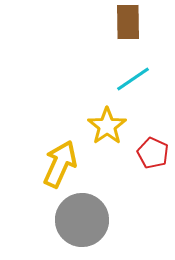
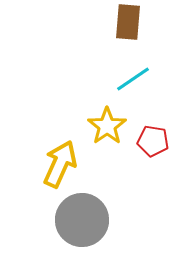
brown rectangle: rotated 6 degrees clockwise
red pentagon: moved 12 px up; rotated 16 degrees counterclockwise
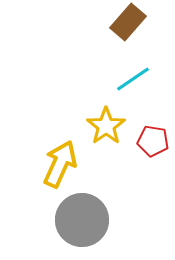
brown rectangle: rotated 36 degrees clockwise
yellow star: moved 1 px left
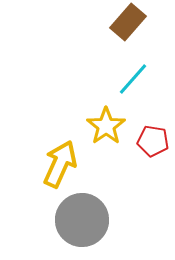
cyan line: rotated 15 degrees counterclockwise
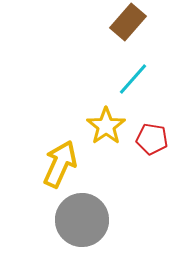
red pentagon: moved 1 px left, 2 px up
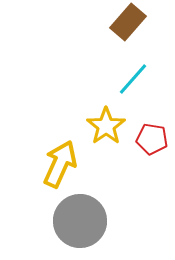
gray circle: moved 2 px left, 1 px down
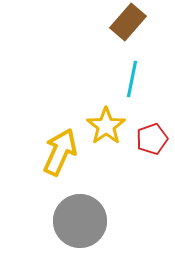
cyan line: moved 1 px left; rotated 30 degrees counterclockwise
red pentagon: rotated 28 degrees counterclockwise
yellow arrow: moved 12 px up
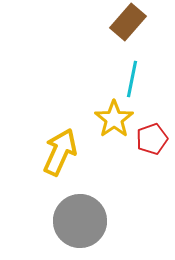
yellow star: moved 8 px right, 7 px up
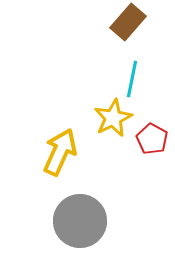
yellow star: moved 1 px left, 1 px up; rotated 9 degrees clockwise
red pentagon: rotated 24 degrees counterclockwise
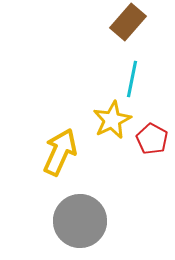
yellow star: moved 1 px left, 2 px down
